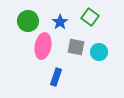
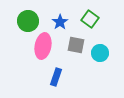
green square: moved 2 px down
gray square: moved 2 px up
cyan circle: moved 1 px right, 1 px down
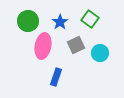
gray square: rotated 36 degrees counterclockwise
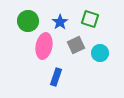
green square: rotated 18 degrees counterclockwise
pink ellipse: moved 1 px right
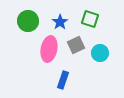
pink ellipse: moved 5 px right, 3 px down
blue rectangle: moved 7 px right, 3 px down
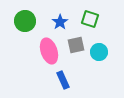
green circle: moved 3 px left
gray square: rotated 12 degrees clockwise
pink ellipse: moved 2 px down; rotated 30 degrees counterclockwise
cyan circle: moved 1 px left, 1 px up
blue rectangle: rotated 42 degrees counterclockwise
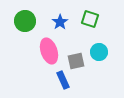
gray square: moved 16 px down
